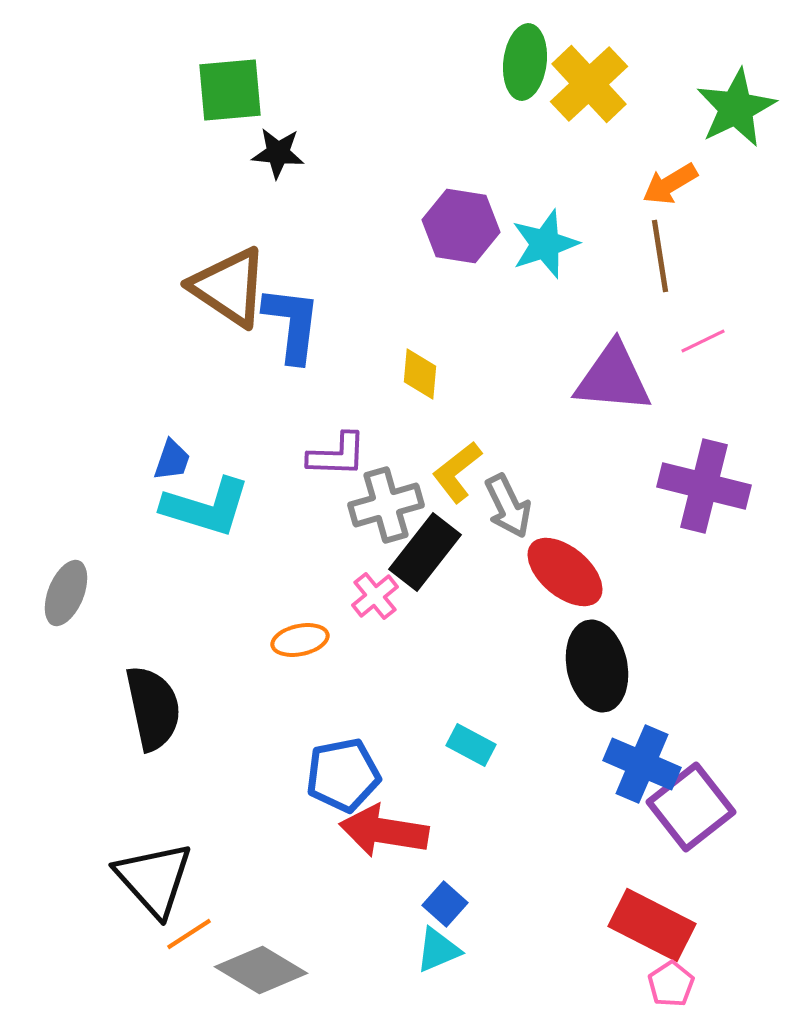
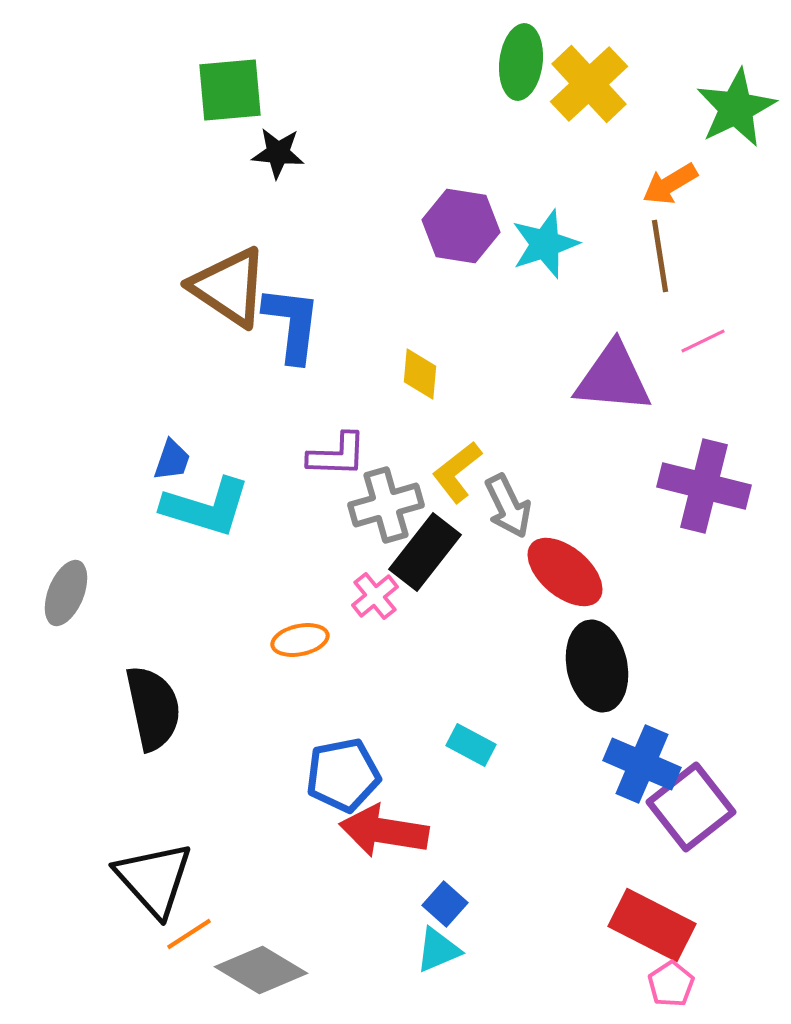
green ellipse: moved 4 px left
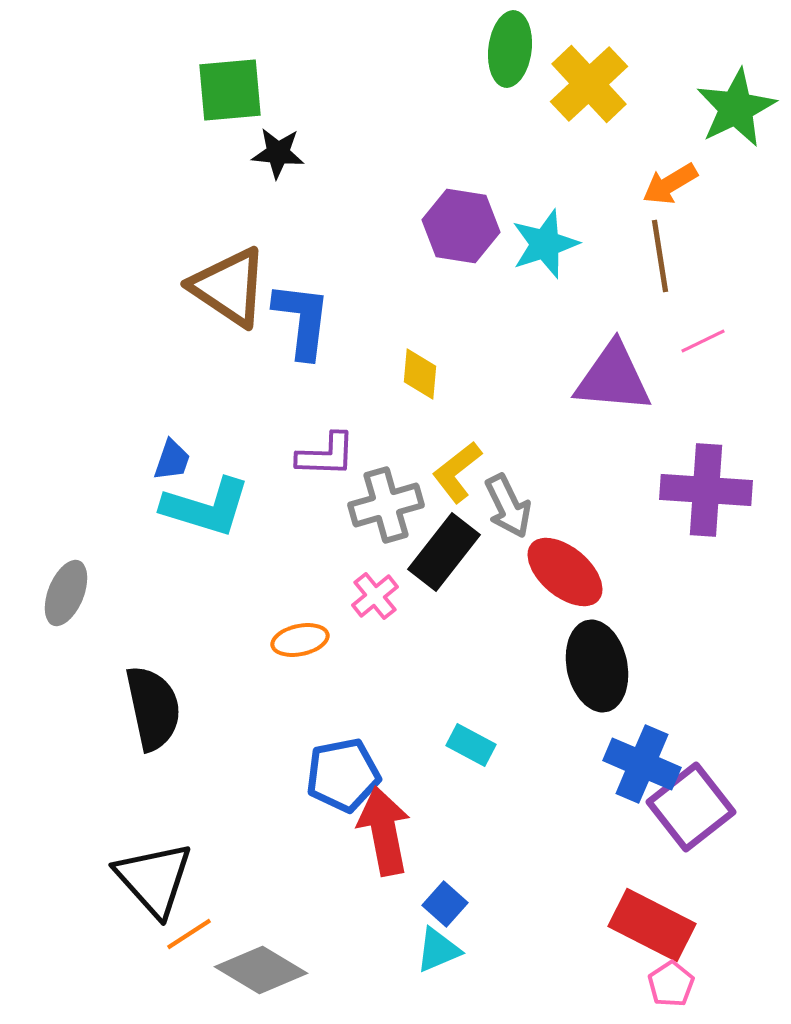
green ellipse: moved 11 px left, 13 px up
blue L-shape: moved 10 px right, 4 px up
purple L-shape: moved 11 px left
purple cross: moved 2 px right, 4 px down; rotated 10 degrees counterclockwise
black rectangle: moved 19 px right
red arrow: rotated 70 degrees clockwise
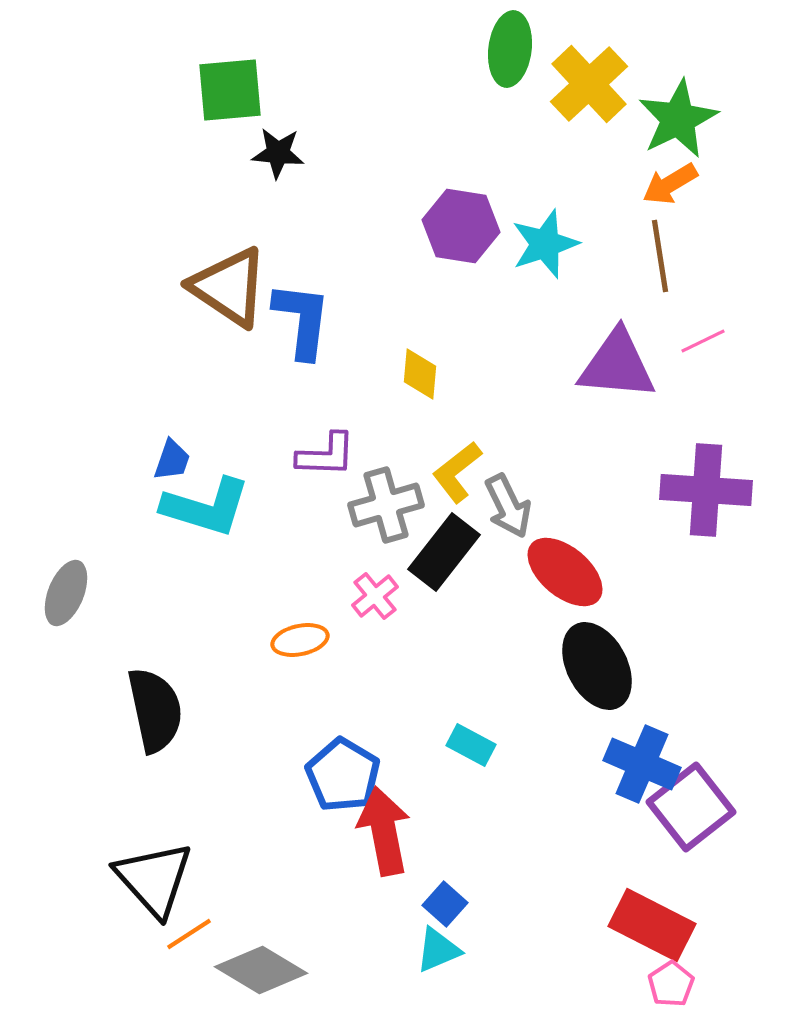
green star: moved 58 px left, 11 px down
purple triangle: moved 4 px right, 13 px up
black ellipse: rotated 16 degrees counterclockwise
black semicircle: moved 2 px right, 2 px down
blue pentagon: rotated 30 degrees counterclockwise
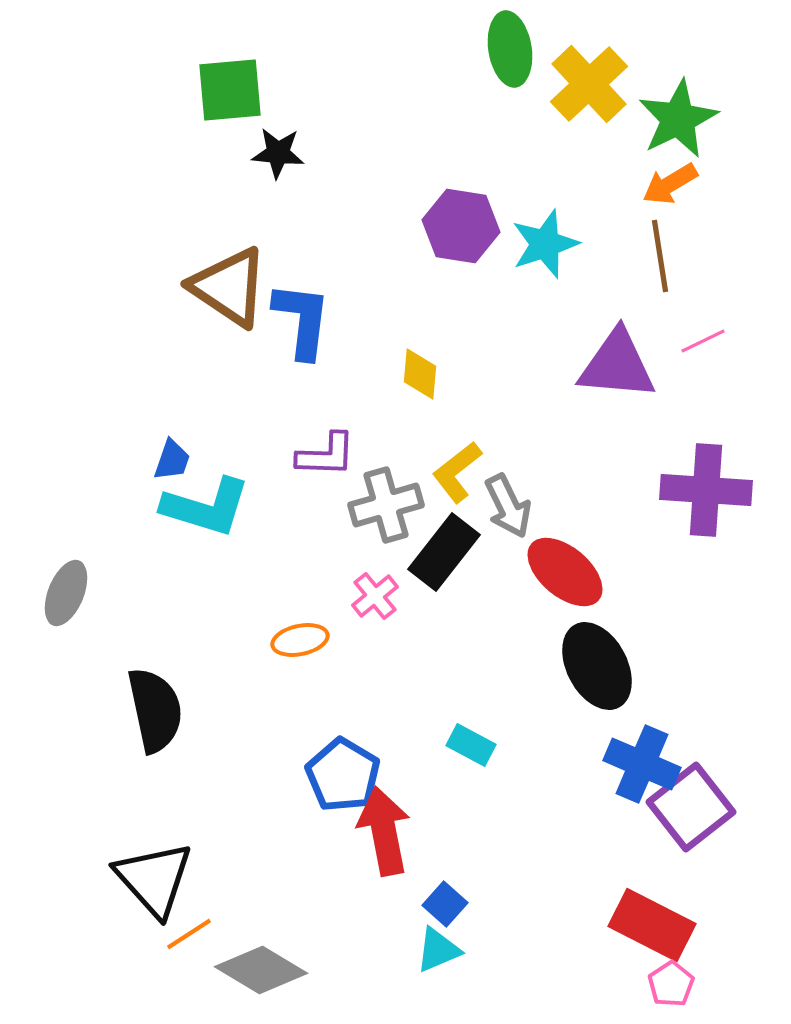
green ellipse: rotated 16 degrees counterclockwise
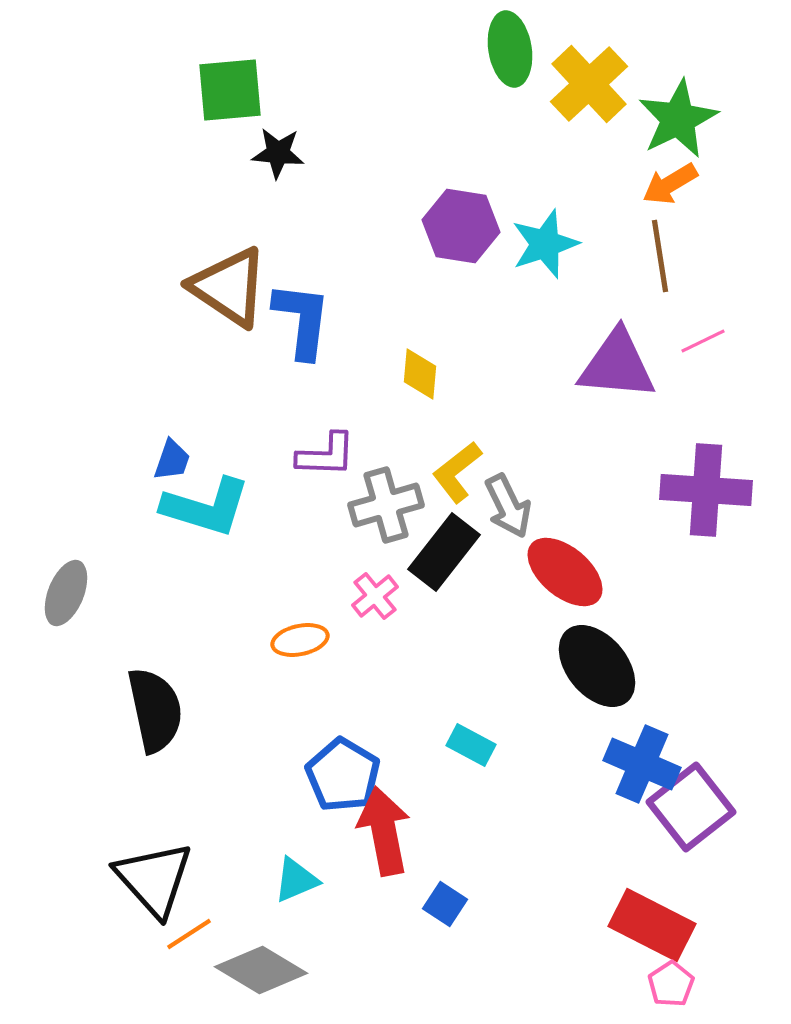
black ellipse: rotated 12 degrees counterclockwise
blue square: rotated 9 degrees counterclockwise
cyan triangle: moved 142 px left, 70 px up
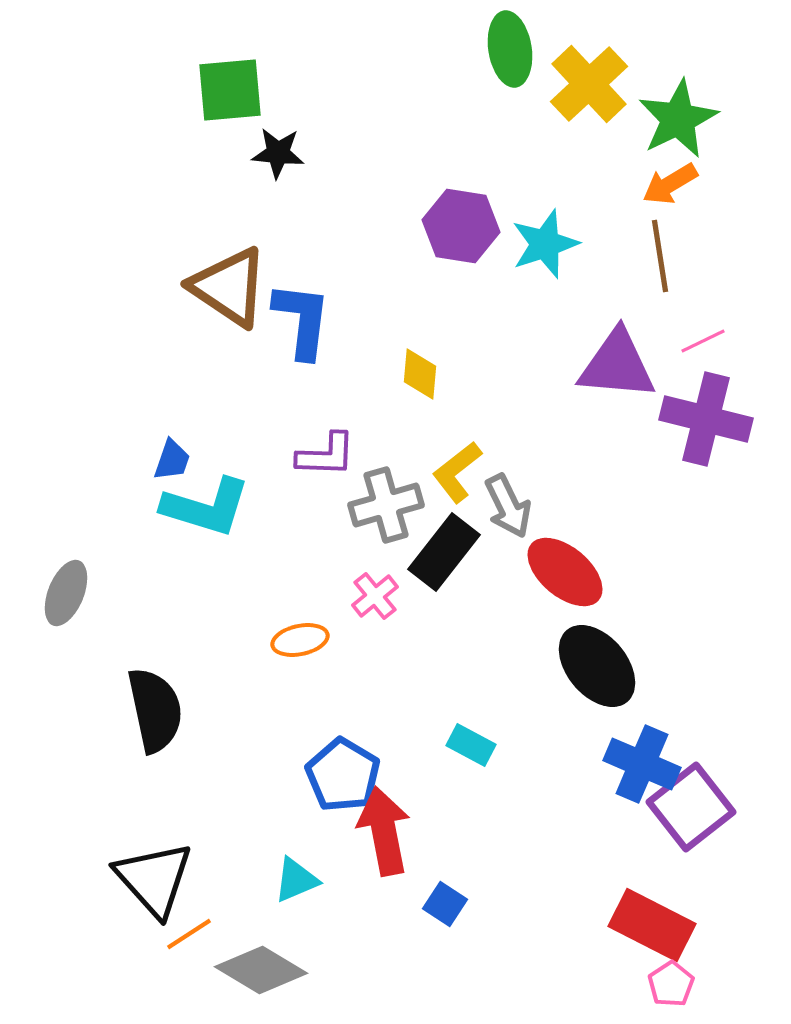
purple cross: moved 71 px up; rotated 10 degrees clockwise
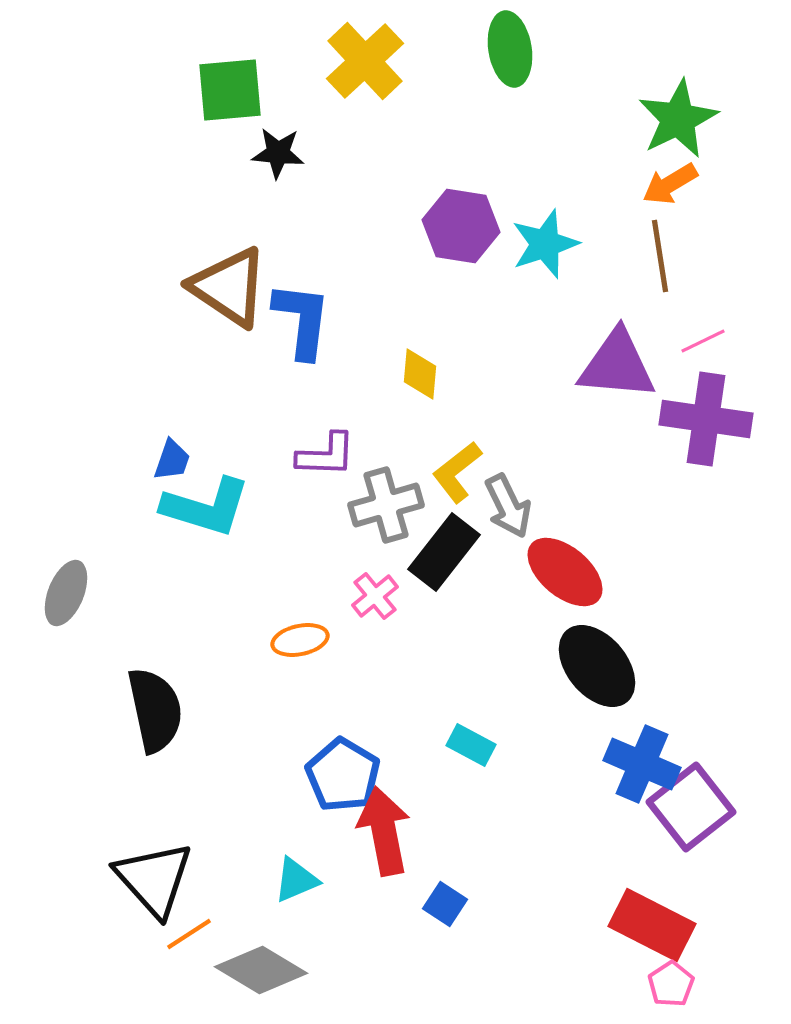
yellow cross: moved 224 px left, 23 px up
purple cross: rotated 6 degrees counterclockwise
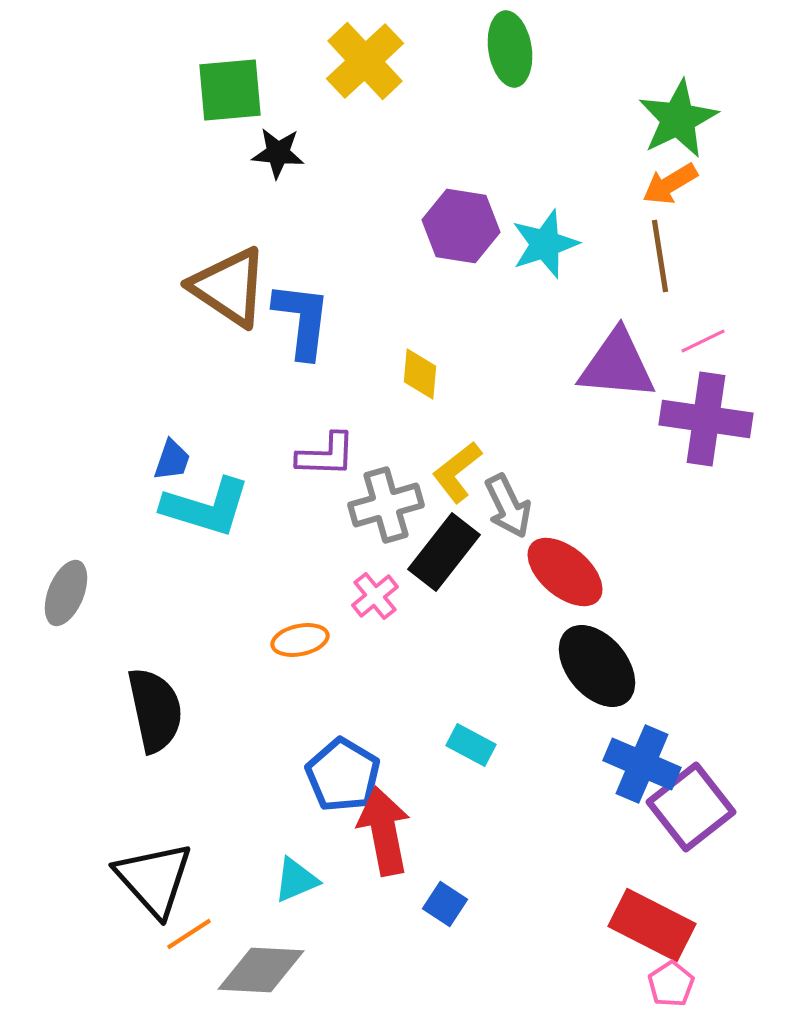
gray diamond: rotated 28 degrees counterclockwise
